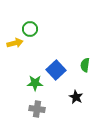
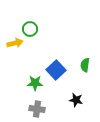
black star: moved 3 px down; rotated 16 degrees counterclockwise
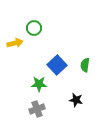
green circle: moved 4 px right, 1 px up
blue square: moved 1 px right, 5 px up
green star: moved 4 px right, 1 px down
gray cross: rotated 28 degrees counterclockwise
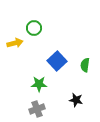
blue square: moved 4 px up
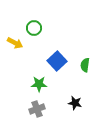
yellow arrow: rotated 42 degrees clockwise
black star: moved 1 px left, 3 px down
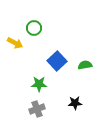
green semicircle: rotated 72 degrees clockwise
black star: rotated 16 degrees counterclockwise
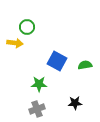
green circle: moved 7 px left, 1 px up
yellow arrow: rotated 21 degrees counterclockwise
blue square: rotated 18 degrees counterclockwise
